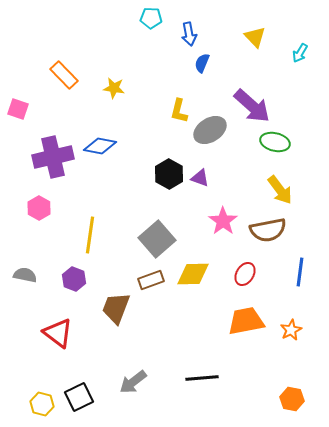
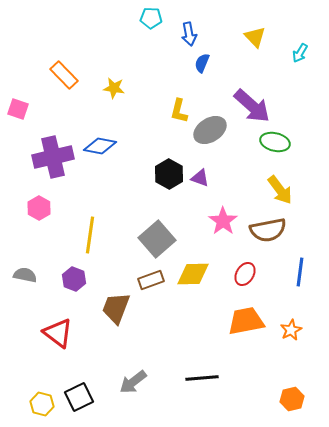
orange hexagon: rotated 25 degrees counterclockwise
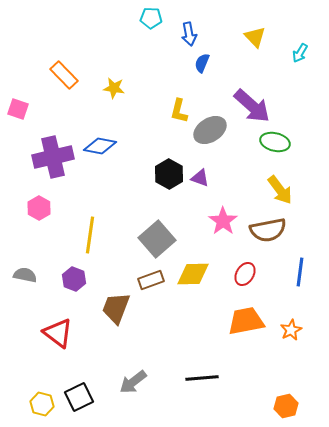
orange hexagon: moved 6 px left, 7 px down
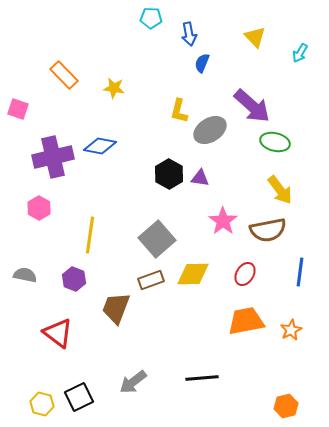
purple triangle: rotated 12 degrees counterclockwise
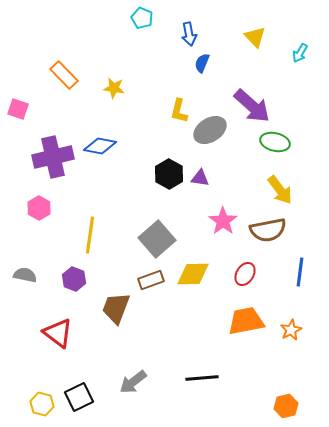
cyan pentagon: moved 9 px left; rotated 20 degrees clockwise
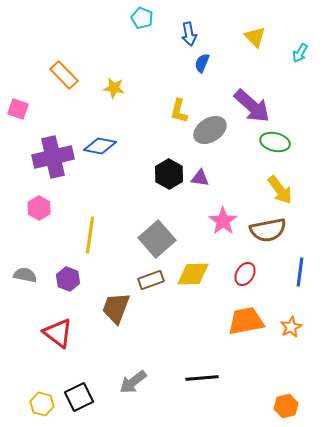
purple hexagon: moved 6 px left
orange star: moved 3 px up
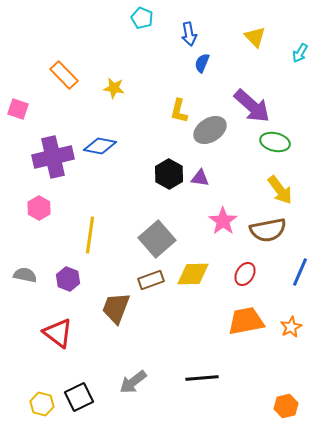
blue line: rotated 16 degrees clockwise
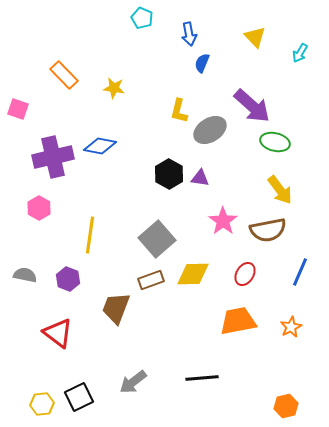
orange trapezoid: moved 8 px left
yellow hexagon: rotated 20 degrees counterclockwise
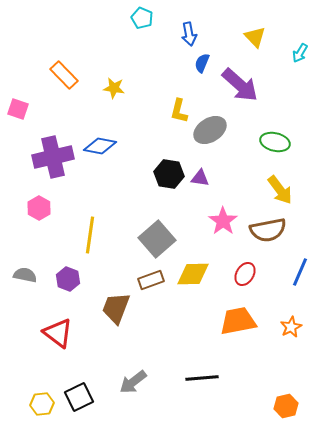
purple arrow: moved 12 px left, 21 px up
black hexagon: rotated 20 degrees counterclockwise
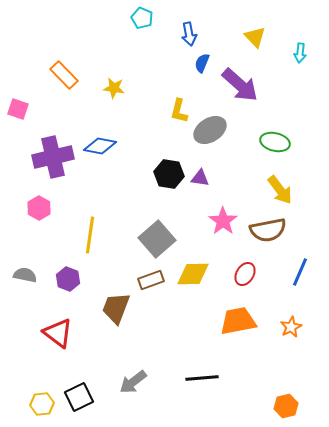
cyan arrow: rotated 24 degrees counterclockwise
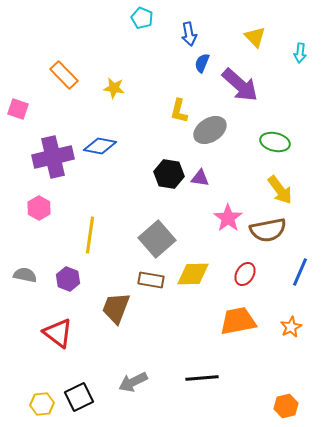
pink star: moved 5 px right, 3 px up
brown rectangle: rotated 30 degrees clockwise
gray arrow: rotated 12 degrees clockwise
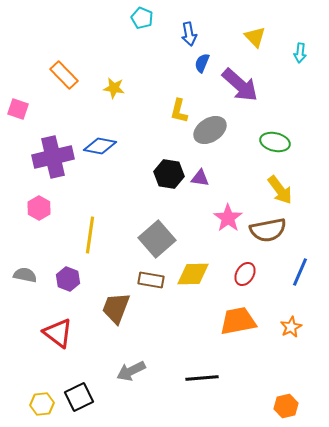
gray arrow: moved 2 px left, 11 px up
